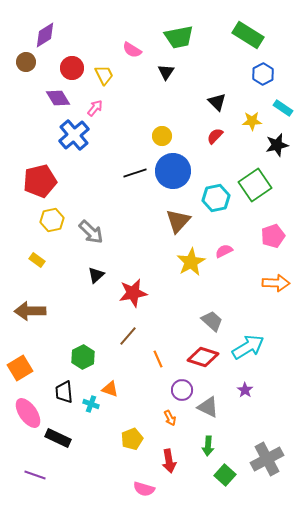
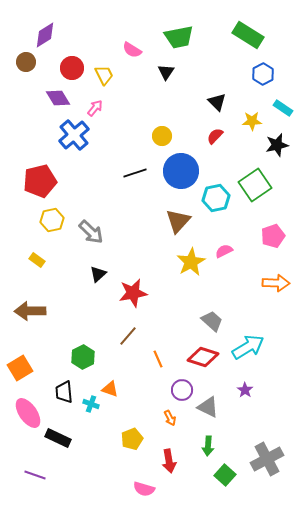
blue circle at (173, 171): moved 8 px right
black triangle at (96, 275): moved 2 px right, 1 px up
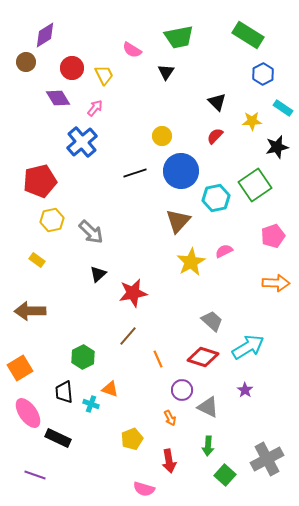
blue cross at (74, 135): moved 8 px right, 7 px down
black star at (277, 145): moved 2 px down
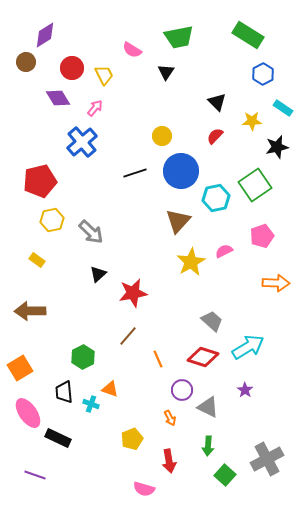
pink pentagon at (273, 236): moved 11 px left
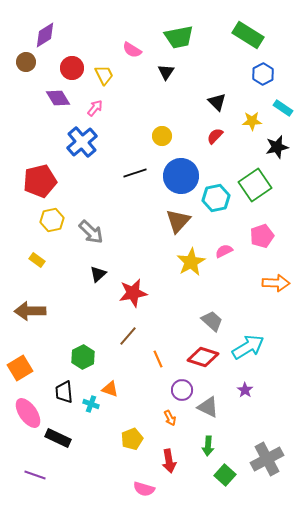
blue circle at (181, 171): moved 5 px down
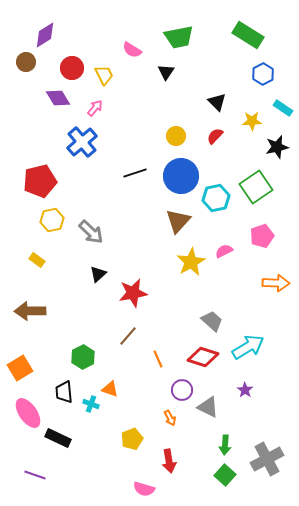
yellow circle at (162, 136): moved 14 px right
green square at (255, 185): moved 1 px right, 2 px down
green arrow at (208, 446): moved 17 px right, 1 px up
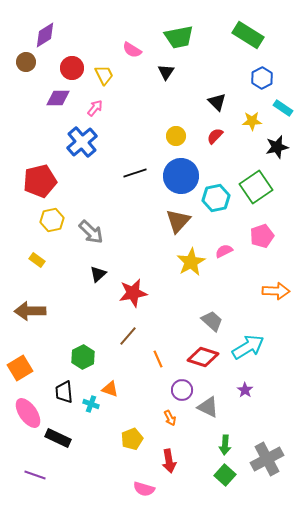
blue hexagon at (263, 74): moved 1 px left, 4 px down
purple diamond at (58, 98): rotated 60 degrees counterclockwise
orange arrow at (276, 283): moved 8 px down
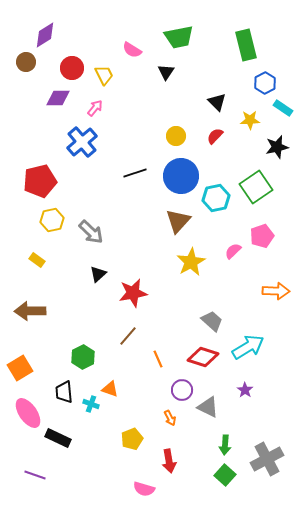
green rectangle at (248, 35): moved 2 px left, 10 px down; rotated 44 degrees clockwise
blue hexagon at (262, 78): moved 3 px right, 5 px down
yellow star at (252, 121): moved 2 px left, 1 px up
pink semicircle at (224, 251): moved 9 px right; rotated 18 degrees counterclockwise
